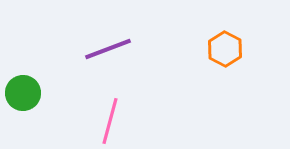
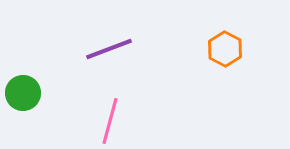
purple line: moved 1 px right
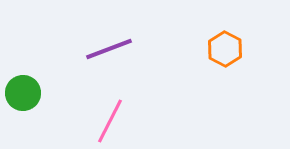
pink line: rotated 12 degrees clockwise
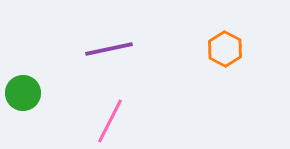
purple line: rotated 9 degrees clockwise
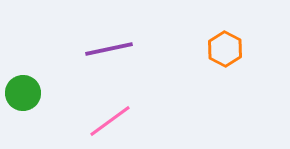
pink line: rotated 27 degrees clockwise
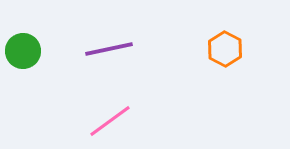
green circle: moved 42 px up
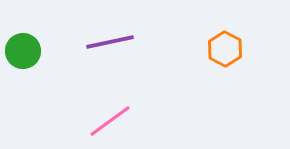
purple line: moved 1 px right, 7 px up
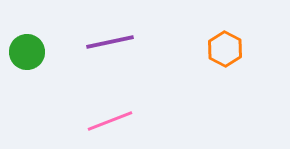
green circle: moved 4 px right, 1 px down
pink line: rotated 15 degrees clockwise
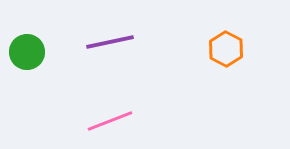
orange hexagon: moved 1 px right
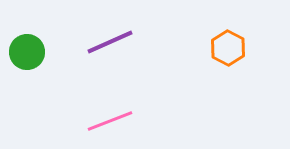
purple line: rotated 12 degrees counterclockwise
orange hexagon: moved 2 px right, 1 px up
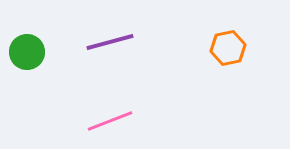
purple line: rotated 9 degrees clockwise
orange hexagon: rotated 20 degrees clockwise
